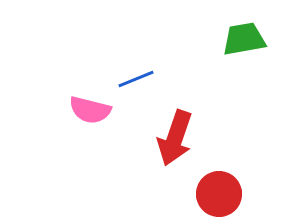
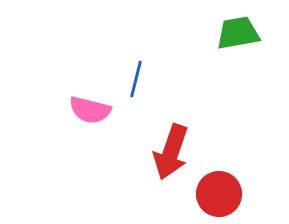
green trapezoid: moved 6 px left, 6 px up
blue line: rotated 54 degrees counterclockwise
red arrow: moved 4 px left, 14 px down
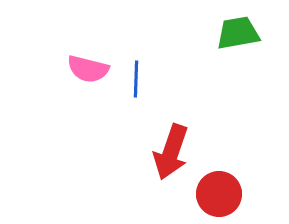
blue line: rotated 12 degrees counterclockwise
pink semicircle: moved 2 px left, 41 px up
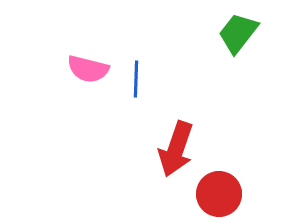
green trapezoid: rotated 42 degrees counterclockwise
red arrow: moved 5 px right, 3 px up
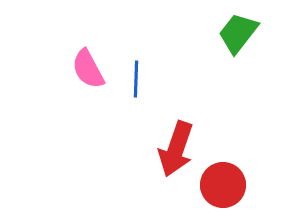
pink semicircle: rotated 48 degrees clockwise
red circle: moved 4 px right, 9 px up
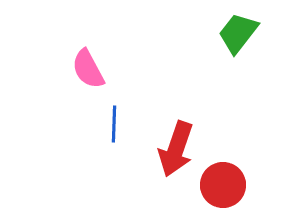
blue line: moved 22 px left, 45 px down
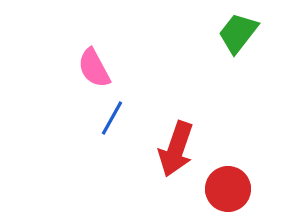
pink semicircle: moved 6 px right, 1 px up
blue line: moved 2 px left, 6 px up; rotated 27 degrees clockwise
red circle: moved 5 px right, 4 px down
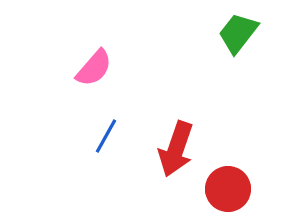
pink semicircle: rotated 111 degrees counterclockwise
blue line: moved 6 px left, 18 px down
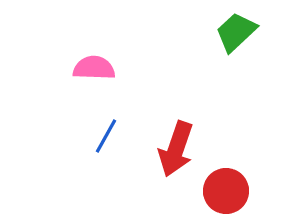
green trapezoid: moved 2 px left, 1 px up; rotated 9 degrees clockwise
pink semicircle: rotated 129 degrees counterclockwise
red circle: moved 2 px left, 2 px down
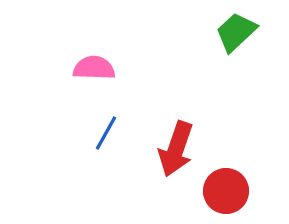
blue line: moved 3 px up
